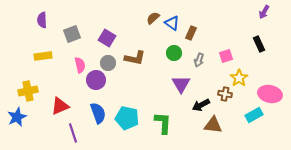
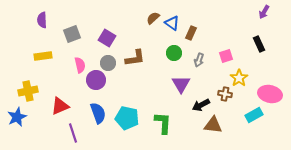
brown L-shape: rotated 20 degrees counterclockwise
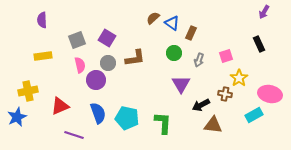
gray square: moved 5 px right, 6 px down
purple line: moved 1 px right, 2 px down; rotated 54 degrees counterclockwise
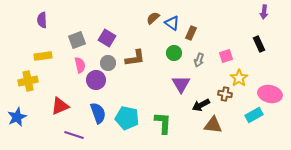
purple arrow: rotated 24 degrees counterclockwise
yellow cross: moved 10 px up
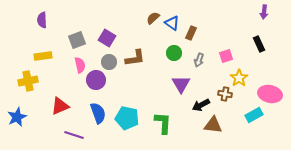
gray circle: moved 1 px right, 1 px up
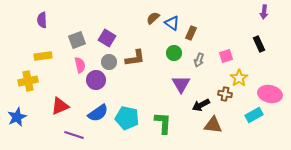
blue semicircle: rotated 75 degrees clockwise
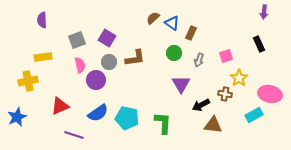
yellow rectangle: moved 1 px down
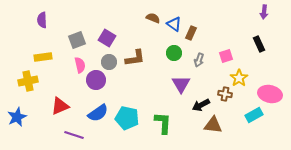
brown semicircle: rotated 64 degrees clockwise
blue triangle: moved 2 px right, 1 px down
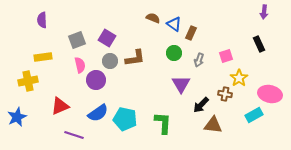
gray circle: moved 1 px right, 1 px up
black arrow: rotated 18 degrees counterclockwise
cyan pentagon: moved 2 px left, 1 px down
